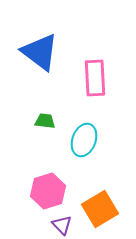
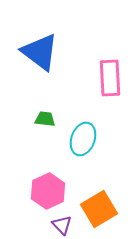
pink rectangle: moved 15 px right
green trapezoid: moved 2 px up
cyan ellipse: moved 1 px left, 1 px up
pink hexagon: rotated 8 degrees counterclockwise
orange square: moved 1 px left
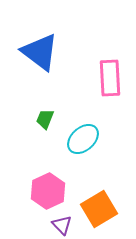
green trapezoid: rotated 75 degrees counterclockwise
cyan ellipse: rotated 28 degrees clockwise
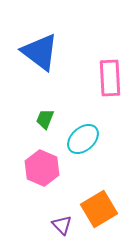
pink hexagon: moved 6 px left, 23 px up; rotated 12 degrees counterclockwise
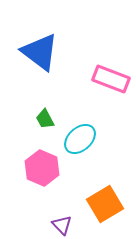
pink rectangle: moved 1 px right, 1 px down; rotated 66 degrees counterclockwise
green trapezoid: rotated 50 degrees counterclockwise
cyan ellipse: moved 3 px left
orange square: moved 6 px right, 5 px up
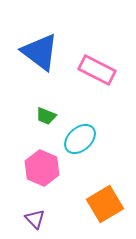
pink rectangle: moved 14 px left, 9 px up; rotated 6 degrees clockwise
green trapezoid: moved 1 px right, 3 px up; rotated 40 degrees counterclockwise
purple triangle: moved 27 px left, 6 px up
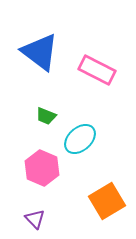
orange square: moved 2 px right, 3 px up
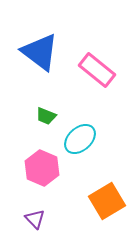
pink rectangle: rotated 12 degrees clockwise
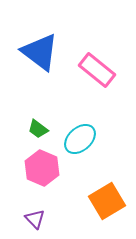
green trapezoid: moved 8 px left, 13 px down; rotated 15 degrees clockwise
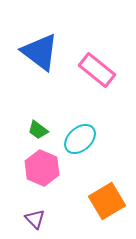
green trapezoid: moved 1 px down
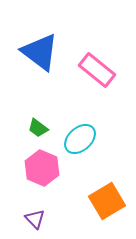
green trapezoid: moved 2 px up
